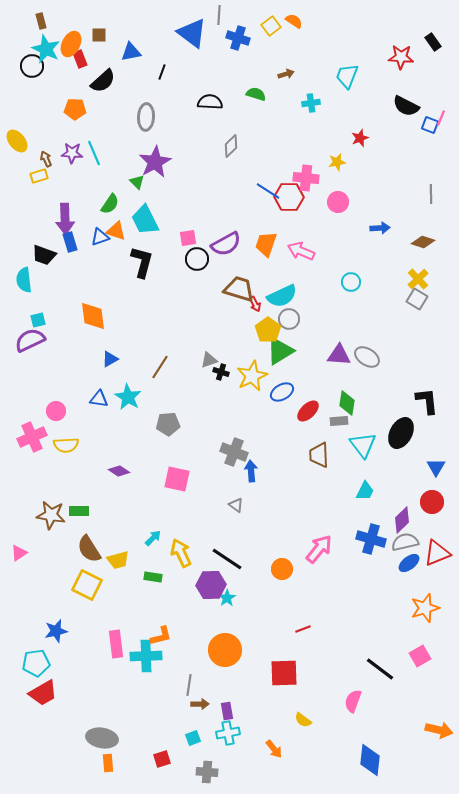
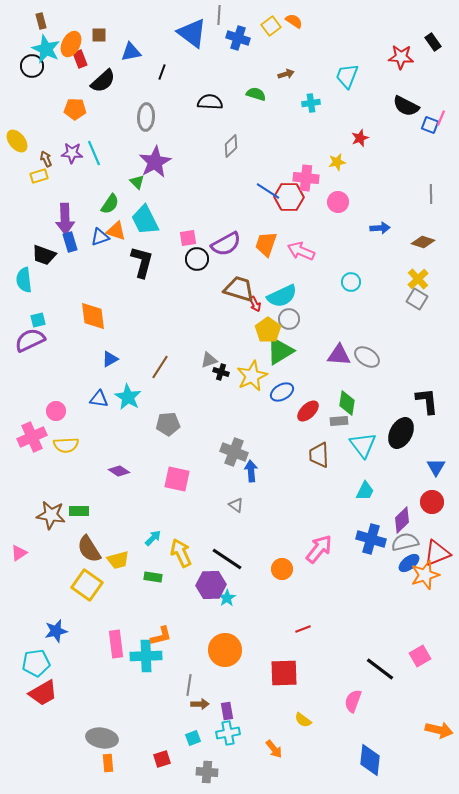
yellow square at (87, 585): rotated 8 degrees clockwise
orange star at (425, 608): moved 33 px up
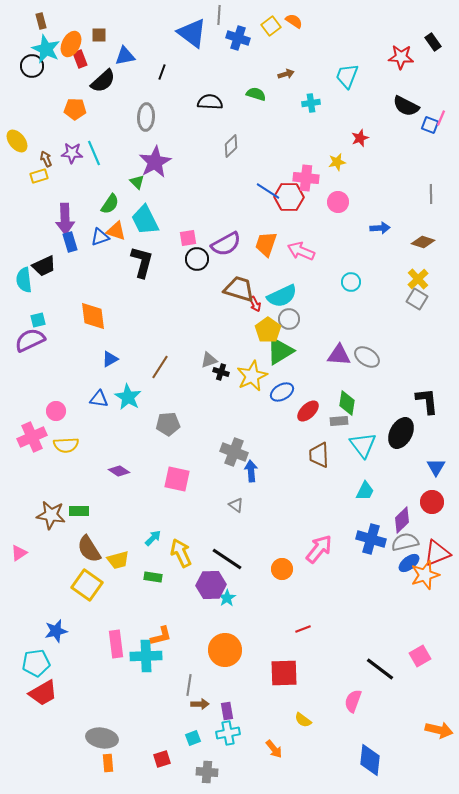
blue triangle at (131, 52): moved 6 px left, 4 px down
black trapezoid at (44, 255): moved 11 px down; rotated 45 degrees counterclockwise
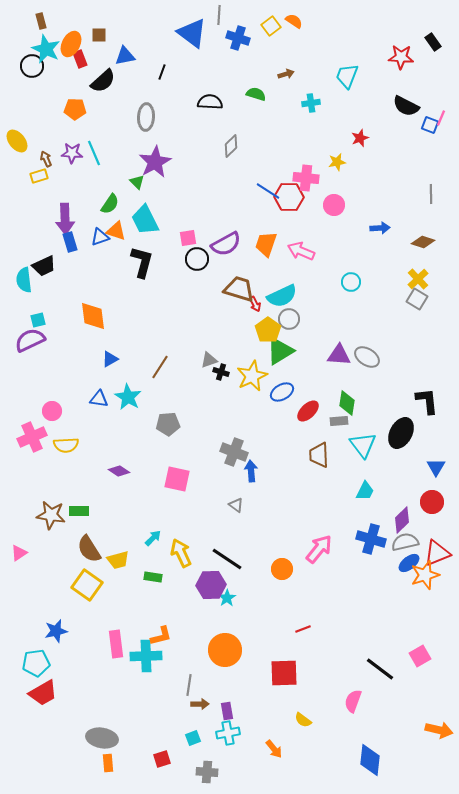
pink circle at (338, 202): moved 4 px left, 3 px down
pink circle at (56, 411): moved 4 px left
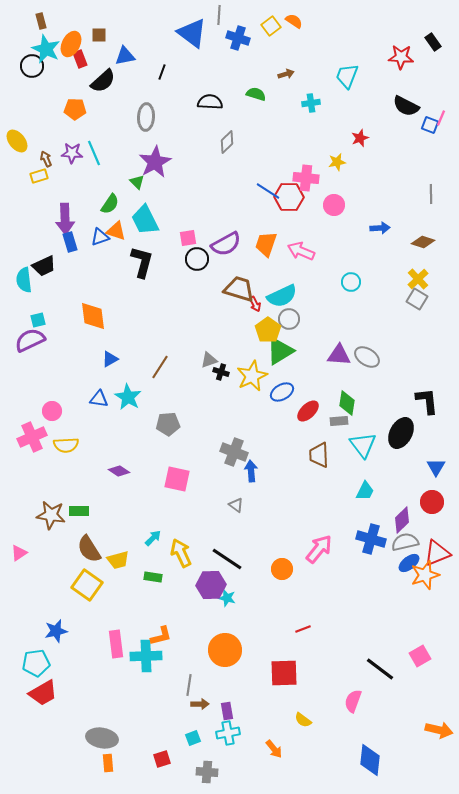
gray diamond at (231, 146): moved 4 px left, 4 px up
cyan star at (227, 598): rotated 24 degrees counterclockwise
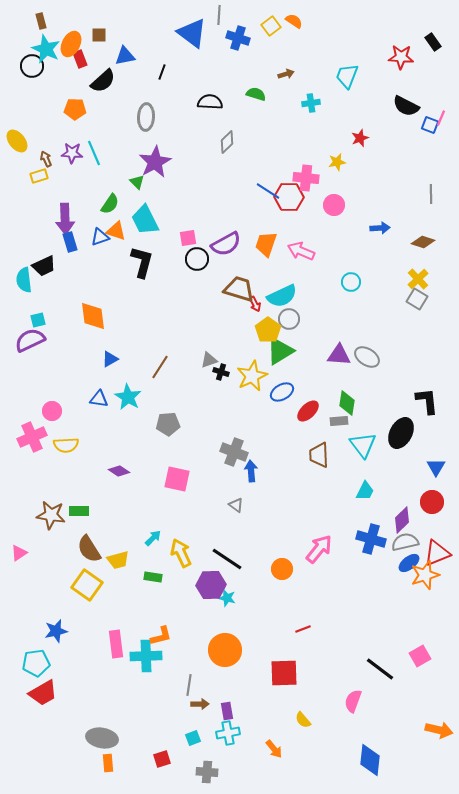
yellow semicircle at (303, 720): rotated 12 degrees clockwise
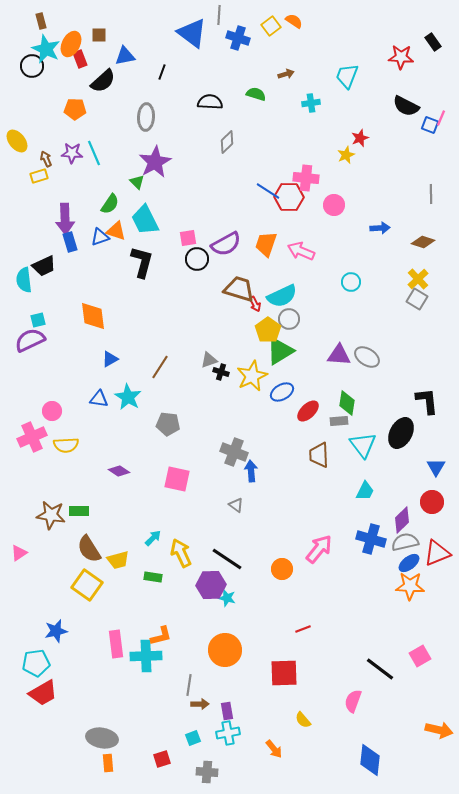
yellow star at (337, 162): moved 9 px right, 7 px up; rotated 12 degrees counterclockwise
gray pentagon at (168, 424): rotated 10 degrees clockwise
orange star at (425, 575): moved 15 px left, 11 px down; rotated 20 degrees clockwise
